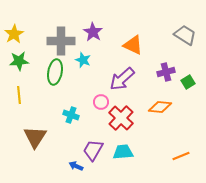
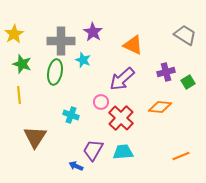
green star: moved 3 px right, 3 px down; rotated 24 degrees clockwise
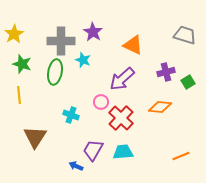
gray trapezoid: rotated 15 degrees counterclockwise
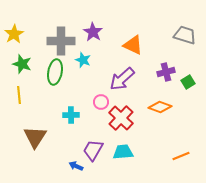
orange diamond: rotated 15 degrees clockwise
cyan cross: rotated 21 degrees counterclockwise
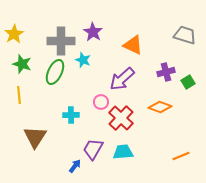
green ellipse: rotated 15 degrees clockwise
purple trapezoid: moved 1 px up
blue arrow: moved 1 px left; rotated 104 degrees clockwise
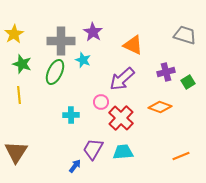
brown triangle: moved 19 px left, 15 px down
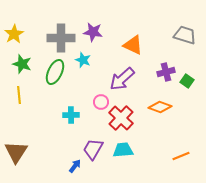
purple star: rotated 24 degrees counterclockwise
gray cross: moved 3 px up
green square: moved 1 px left, 1 px up; rotated 24 degrees counterclockwise
cyan trapezoid: moved 2 px up
